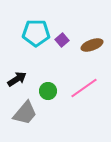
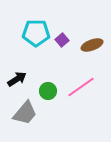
pink line: moved 3 px left, 1 px up
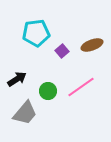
cyan pentagon: rotated 8 degrees counterclockwise
purple square: moved 11 px down
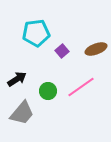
brown ellipse: moved 4 px right, 4 px down
gray trapezoid: moved 3 px left
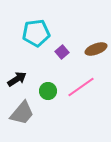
purple square: moved 1 px down
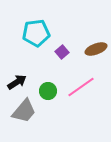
black arrow: moved 3 px down
gray trapezoid: moved 2 px right, 2 px up
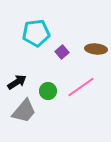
brown ellipse: rotated 25 degrees clockwise
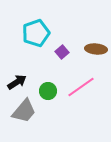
cyan pentagon: rotated 12 degrees counterclockwise
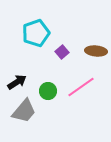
brown ellipse: moved 2 px down
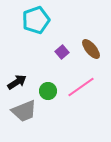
cyan pentagon: moved 13 px up
brown ellipse: moved 5 px left, 2 px up; rotated 45 degrees clockwise
gray trapezoid: rotated 28 degrees clockwise
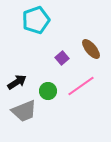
purple square: moved 6 px down
pink line: moved 1 px up
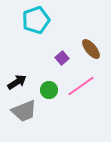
green circle: moved 1 px right, 1 px up
